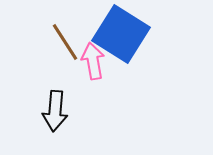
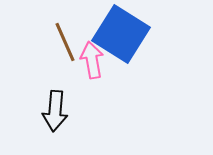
brown line: rotated 9 degrees clockwise
pink arrow: moved 1 px left, 1 px up
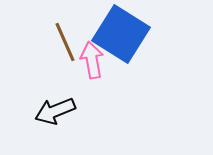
black arrow: rotated 63 degrees clockwise
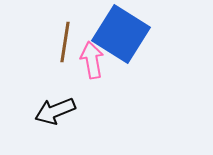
brown line: rotated 33 degrees clockwise
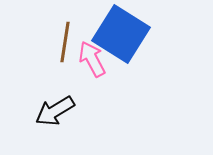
pink arrow: moved 1 px up; rotated 18 degrees counterclockwise
black arrow: rotated 9 degrees counterclockwise
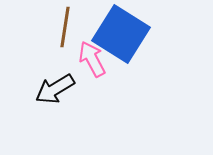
brown line: moved 15 px up
black arrow: moved 22 px up
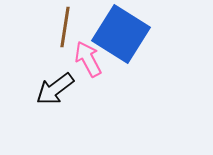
pink arrow: moved 4 px left
black arrow: rotated 6 degrees counterclockwise
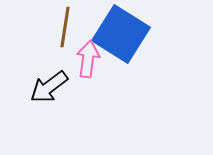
pink arrow: rotated 36 degrees clockwise
black arrow: moved 6 px left, 2 px up
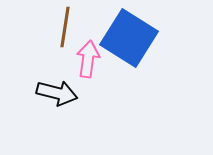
blue square: moved 8 px right, 4 px down
black arrow: moved 8 px right, 6 px down; rotated 129 degrees counterclockwise
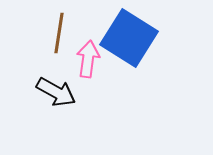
brown line: moved 6 px left, 6 px down
black arrow: moved 1 px left, 1 px up; rotated 15 degrees clockwise
